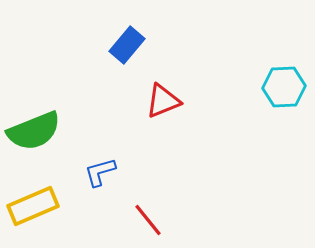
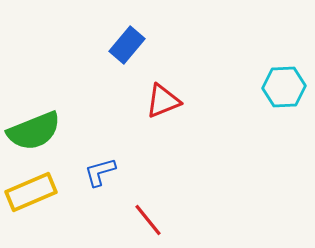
yellow rectangle: moved 2 px left, 14 px up
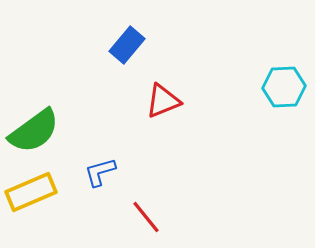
green semicircle: rotated 14 degrees counterclockwise
red line: moved 2 px left, 3 px up
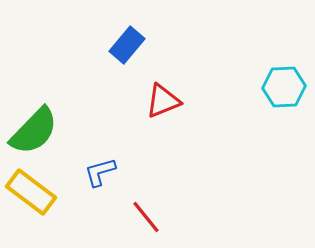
green semicircle: rotated 10 degrees counterclockwise
yellow rectangle: rotated 60 degrees clockwise
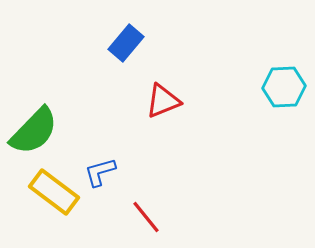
blue rectangle: moved 1 px left, 2 px up
yellow rectangle: moved 23 px right
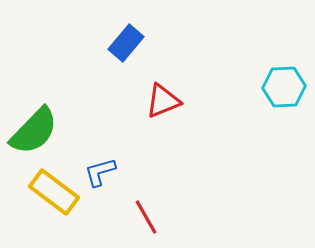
red line: rotated 9 degrees clockwise
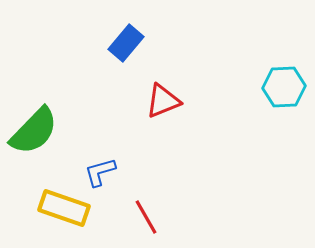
yellow rectangle: moved 10 px right, 16 px down; rotated 18 degrees counterclockwise
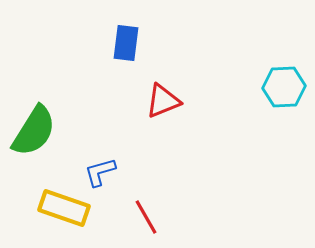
blue rectangle: rotated 33 degrees counterclockwise
green semicircle: rotated 12 degrees counterclockwise
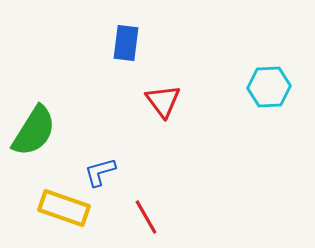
cyan hexagon: moved 15 px left
red triangle: rotated 45 degrees counterclockwise
